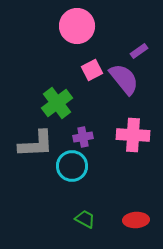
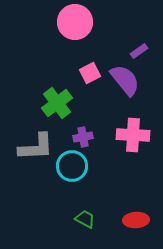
pink circle: moved 2 px left, 4 px up
pink square: moved 2 px left, 3 px down
purple semicircle: moved 1 px right, 1 px down
gray L-shape: moved 3 px down
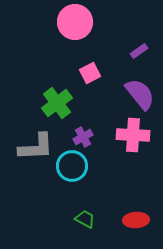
purple semicircle: moved 15 px right, 14 px down
purple cross: rotated 18 degrees counterclockwise
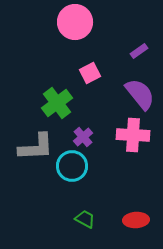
purple cross: rotated 12 degrees counterclockwise
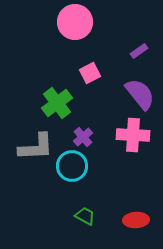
green trapezoid: moved 3 px up
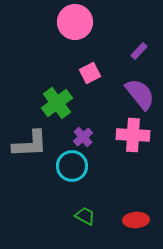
purple rectangle: rotated 12 degrees counterclockwise
gray L-shape: moved 6 px left, 3 px up
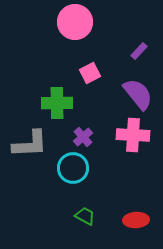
purple semicircle: moved 2 px left
green cross: rotated 36 degrees clockwise
cyan circle: moved 1 px right, 2 px down
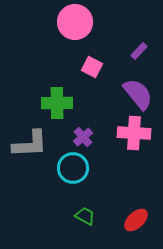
pink square: moved 2 px right, 6 px up; rotated 35 degrees counterclockwise
pink cross: moved 1 px right, 2 px up
red ellipse: rotated 40 degrees counterclockwise
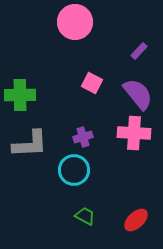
pink square: moved 16 px down
green cross: moved 37 px left, 8 px up
purple cross: rotated 24 degrees clockwise
cyan circle: moved 1 px right, 2 px down
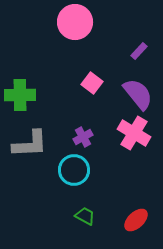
pink square: rotated 10 degrees clockwise
pink cross: rotated 28 degrees clockwise
purple cross: rotated 12 degrees counterclockwise
